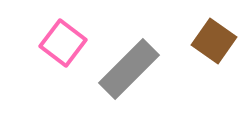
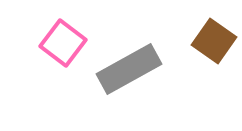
gray rectangle: rotated 16 degrees clockwise
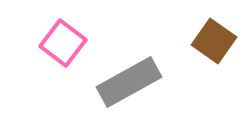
gray rectangle: moved 13 px down
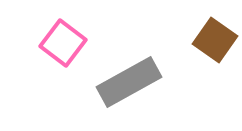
brown square: moved 1 px right, 1 px up
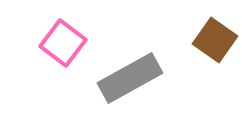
gray rectangle: moved 1 px right, 4 px up
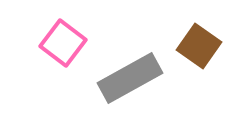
brown square: moved 16 px left, 6 px down
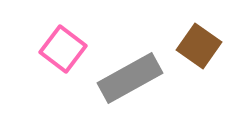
pink square: moved 6 px down
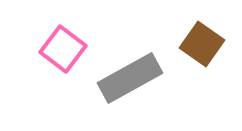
brown square: moved 3 px right, 2 px up
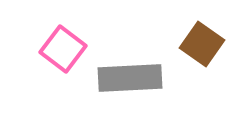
gray rectangle: rotated 26 degrees clockwise
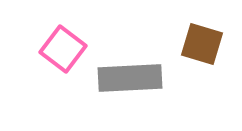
brown square: rotated 18 degrees counterclockwise
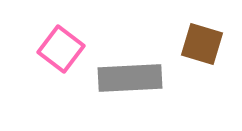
pink square: moved 2 px left
